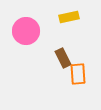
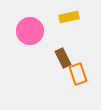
pink circle: moved 4 px right
orange rectangle: rotated 15 degrees counterclockwise
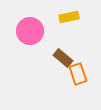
brown rectangle: rotated 24 degrees counterclockwise
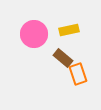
yellow rectangle: moved 13 px down
pink circle: moved 4 px right, 3 px down
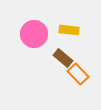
yellow rectangle: rotated 18 degrees clockwise
orange rectangle: rotated 25 degrees counterclockwise
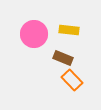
brown rectangle: rotated 18 degrees counterclockwise
orange rectangle: moved 6 px left, 6 px down
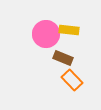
pink circle: moved 12 px right
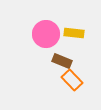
yellow rectangle: moved 5 px right, 3 px down
brown rectangle: moved 1 px left, 3 px down
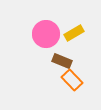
yellow rectangle: rotated 36 degrees counterclockwise
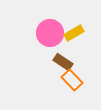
pink circle: moved 4 px right, 1 px up
brown rectangle: moved 1 px right, 1 px down; rotated 12 degrees clockwise
